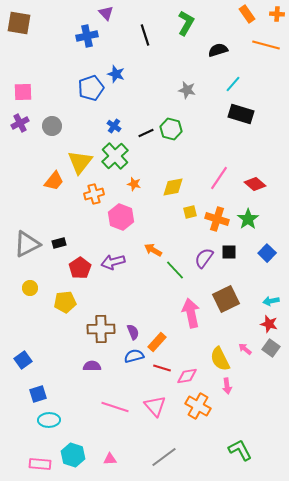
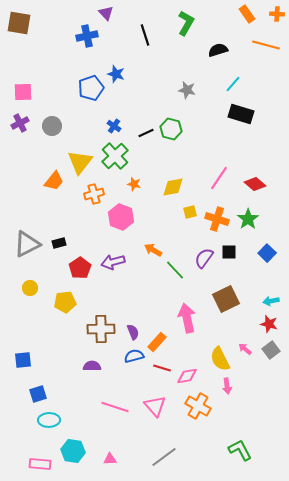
pink arrow at (191, 313): moved 4 px left, 5 px down
gray square at (271, 348): moved 2 px down; rotated 18 degrees clockwise
blue square at (23, 360): rotated 30 degrees clockwise
cyan hexagon at (73, 455): moved 4 px up; rotated 10 degrees counterclockwise
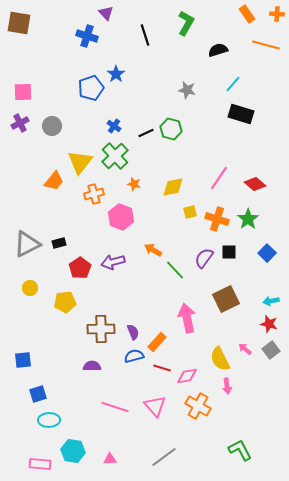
blue cross at (87, 36): rotated 30 degrees clockwise
blue star at (116, 74): rotated 18 degrees clockwise
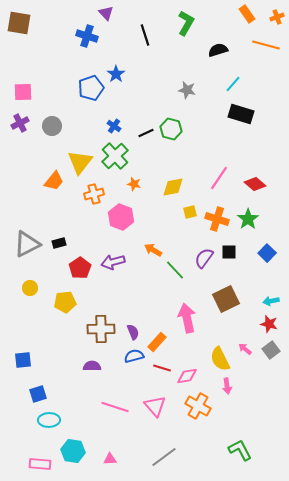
orange cross at (277, 14): moved 3 px down; rotated 24 degrees counterclockwise
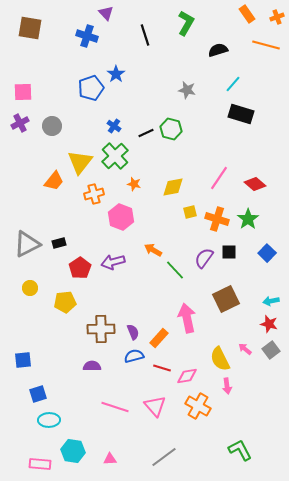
brown square at (19, 23): moved 11 px right, 5 px down
orange rectangle at (157, 342): moved 2 px right, 4 px up
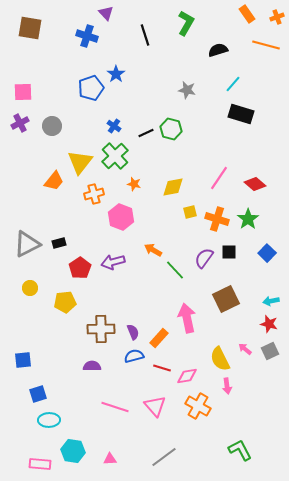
gray square at (271, 350): moved 1 px left, 1 px down; rotated 12 degrees clockwise
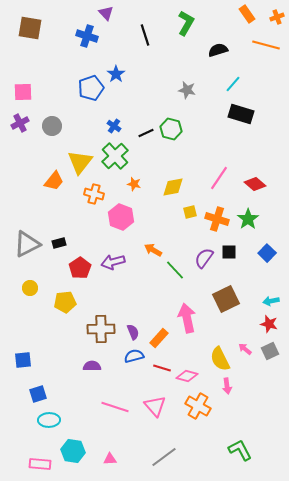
orange cross at (94, 194): rotated 30 degrees clockwise
pink diamond at (187, 376): rotated 25 degrees clockwise
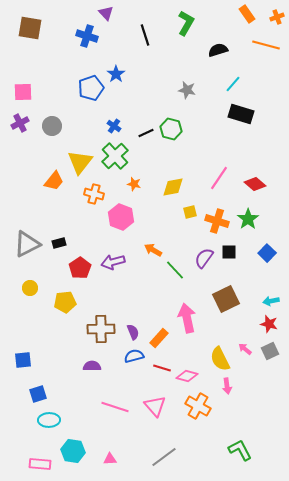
orange cross at (217, 219): moved 2 px down
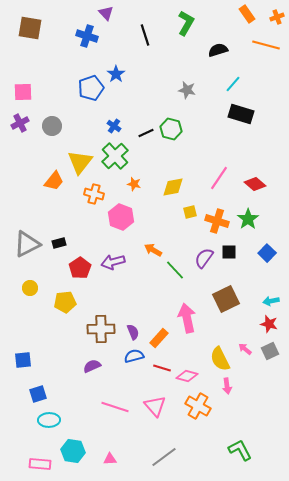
purple semicircle at (92, 366): rotated 24 degrees counterclockwise
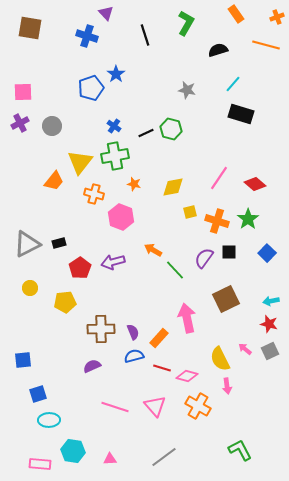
orange rectangle at (247, 14): moved 11 px left
green cross at (115, 156): rotated 32 degrees clockwise
